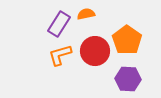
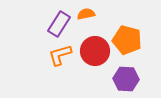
orange pentagon: rotated 20 degrees counterclockwise
purple hexagon: moved 2 px left
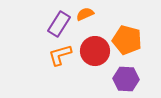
orange semicircle: moved 1 px left; rotated 12 degrees counterclockwise
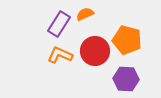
orange L-shape: rotated 40 degrees clockwise
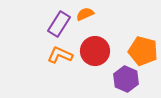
orange pentagon: moved 16 px right, 11 px down
purple hexagon: rotated 20 degrees clockwise
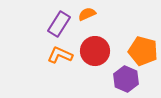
orange semicircle: moved 2 px right
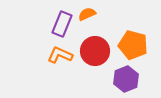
purple rectangle: moved 3 px right; rotated 10 degrees counterclockwise
orange pentagon: moved 10 px left, 6 px up
purple hexagon: rotated 15 degrees clockwise
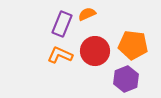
orange pentagon: rotated 8 degrees counterclockwise
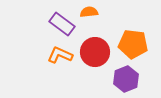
orange semicircle: moved 2 px right, 2 px up; rotated 18 degrees clockwise
purple rectangle: rotated 75 degrees counterclockwise
orange pentagon: moved 1 px up
red circle: moved 1 px down
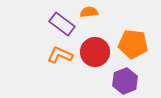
purple hexagon: moved 1 px left, 2 px down
